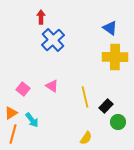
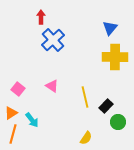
blue triangle: rotated 35 degrees clockwise
pink square: moved 5 px left
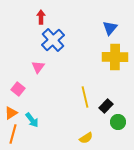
pink triangle: moved 14 px left, 19 px up; rotated 32 degrees clockwise
yellow semicircle: rotated 24 degrees clockwise
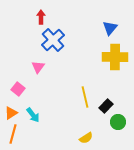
cyan arrow: moved 1 px right, 5 px up
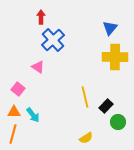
pink triangle: rotated 32 degrees counterclockwise
orange triangle: moved 3 px right, 1 px up; rotated 32 degrees clockwise
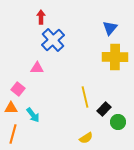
pink triangle: moved 1 px left, 1 px down; rotated 32 degrees counterclockwise
black rectangle: moved 2 px left, 3 px down
orange triangle: moved 3 px left, 4 px up
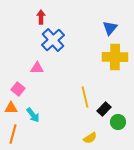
yellow semicircle: moved 4 px right
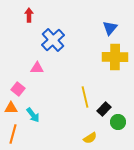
red arrow: moved 12 px left, 2 px up
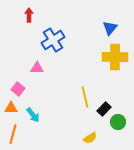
blue cross: rotated 10 degrees clockwise
